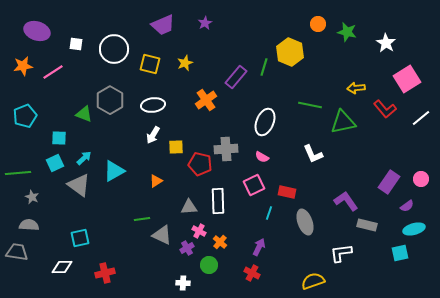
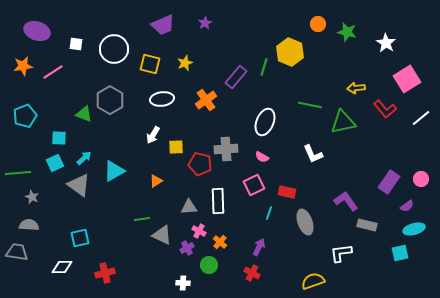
white ellipse at (153, 105): moved 9 px right, 6 px up
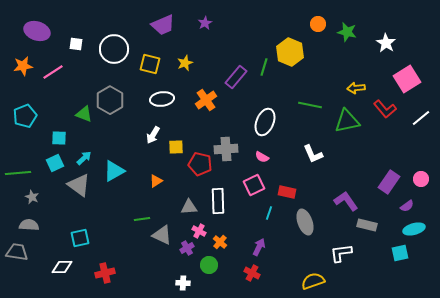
green triangle at (343, 122): moved 4 px right, 1 px up
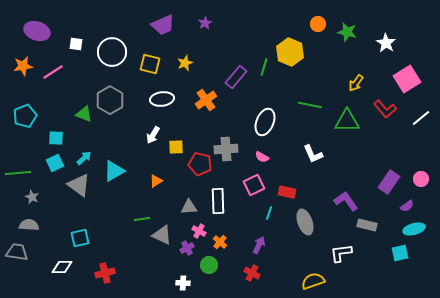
white circle at (114, 49): moved 2 px left, 3 px down
yellow arrow at (356, 88): moved 5 px up; rotated 48 degrees counterclockwise
green triangle at (347, 121): rotated 12 degrees clockwise
cyan square at (59, 138): moved 3 px left
purple arrow at (259, 247): moved 2 px up
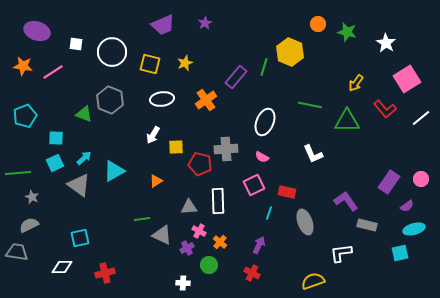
orange star at (23, 66): rotated 18 degrees clockwise
gray hexagon at (110, 100): rotated 8 degrees counterclockwise
gray semicircle at (29, 225): rotated 30 degrees counterclockwise
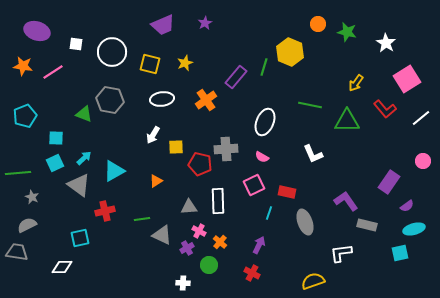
gray hexagon at (110, 100): rotated 12 degrees counterclockwise
pink circle at (421, 179): moved 2 px right, 18 px up
gray semicircle at (29, 225): moved 2 px left
red cross at (105, 273): moved 62 px up
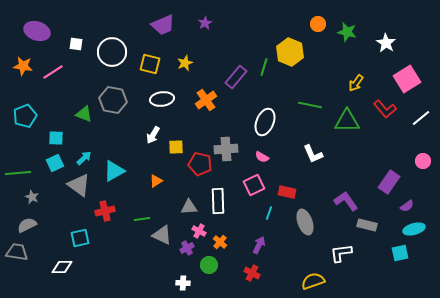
gray hexagon at (110, 100): moved 3 px right
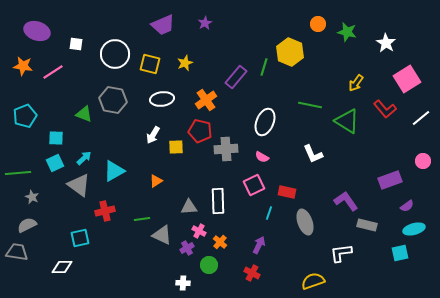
white circle at (112, 52): moved 3 px right, 2 px down
green triangle at (347, 121): rotated 32 degrees clockwise
red pentagon at (200, 164): moved 33 px up
purple rectangle at (389, 182): moved 1 px right, 2 px up; rotated 35 degrees clockwise
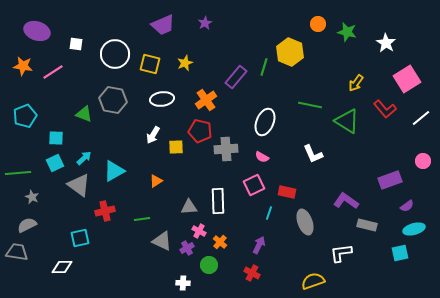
purple L-shape at (346, 201): rotated 20 degrees counterclockwise
gray triangle at (162, 235): moved 6 px down
